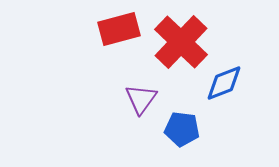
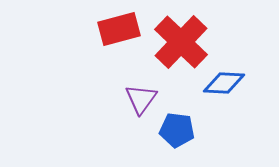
blue diamond: rotated 24 degrees clockwise
blue pentagon: moved 5 px left, 1 px down
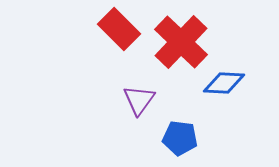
red rectangle: rotated 60 degrees clockwise
purple triangle: moved 2 px left, 1 px down
blue pentagon: moved 3 px right, 8 px down
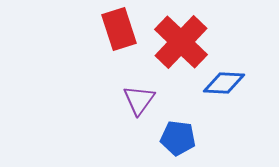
red rectangle: rotated 27 degrees clockwise
blue pentagon: moved 2 px left
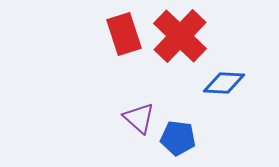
red rectangle: moved 5 px right, 5 px down
red cross: moved 1 px left, 6 px up
purple triangle: moved 18 px down; rotated 24 degrees counterclockwise
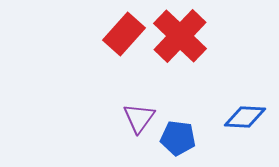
red rectangle: rotated 60 degrees clockwise
blue diamond: moved 21 px right, 34 px down
purple triangle: rotated 24 degrees clockwise
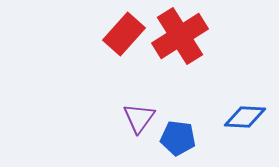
red cross: rotated 14 degrees clockwise
